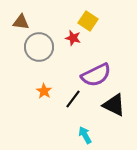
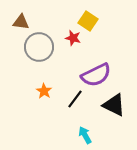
black line: moved 2 px right
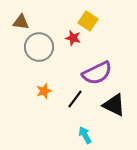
purple semicircle: moved 1 px right, 2 px up
orange star: rotated 21 degrees clockwise
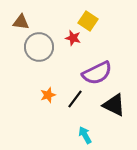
orange star: moved 4 px right, 4 px down
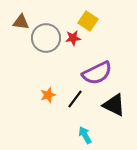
red star: rotated 21 degrees counterclockwise
gray circle: moved 7 px right, 9 px up
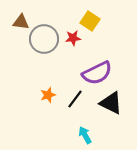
yellow square: moved 2 px right
gray circle: moved 2 px left, 1 px down
black triangle: moved 3 px left, 2 px up
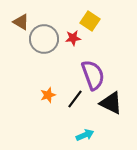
brown triangle: rotated 24 degrees clockwise
purple semicircle: moved 4 px left, 2 px down; rotated 84 degrees counterclockwise
cyan arrow: rotated 96 degrees clockwise
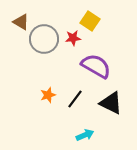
purple semicircle: moved 3 px right, 9 px up; rotated 40 degrees counterclockwise
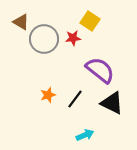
purple semicircle: moved 4 px right, 4 px down; rotated 8 degrees clockwise
black triangle: moved 1 px right
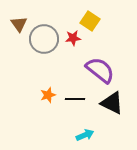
brown triangle: moved 2 px left, 2 px down; rotated 24 degrees clockwise
black line: rotated 54 degrees clockwise
